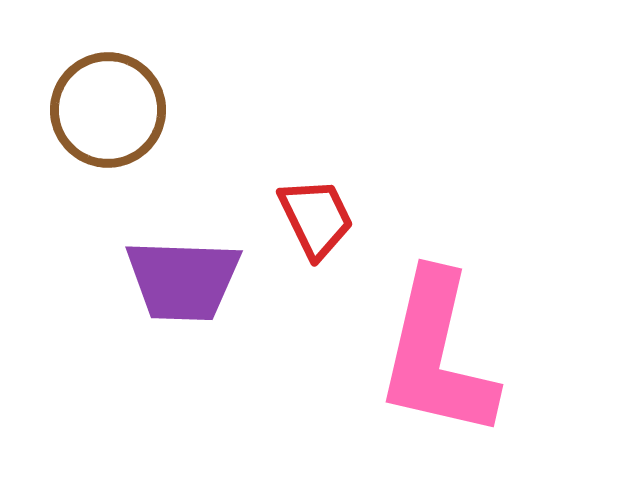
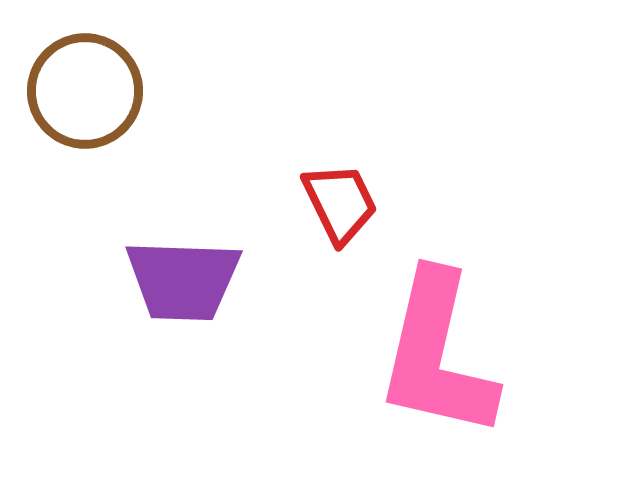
brown circle: moved 23 px left, 19 px up
red trapezoid: moved 24 px right, 15 px up
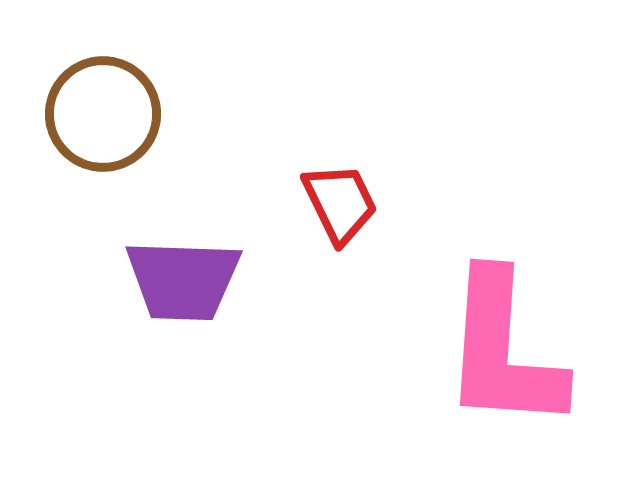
brown circle: moved 18 px right, 23 px down
pink L-shape: moved 66 px right, 4 px up; rotated 9 degrees counterclockwise
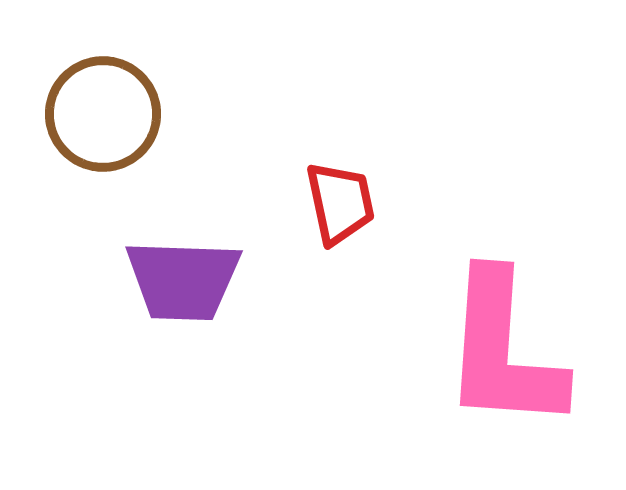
red trapezoid: rotated 14 degrees clockwise
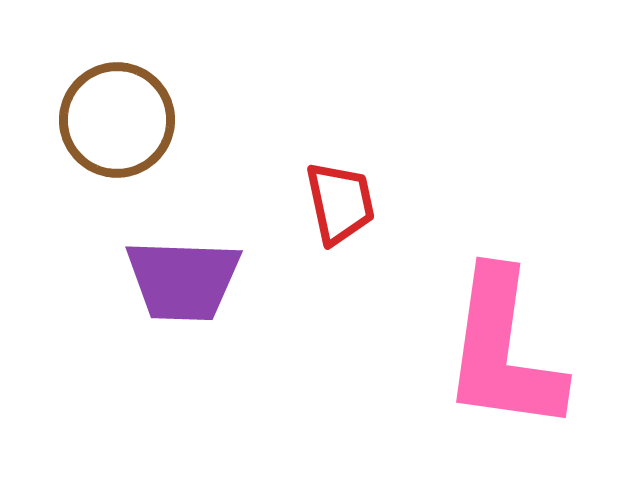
brown circle: moved 14 px right, 6 px down
pink L-shape: rotated 4 degrees clockwise
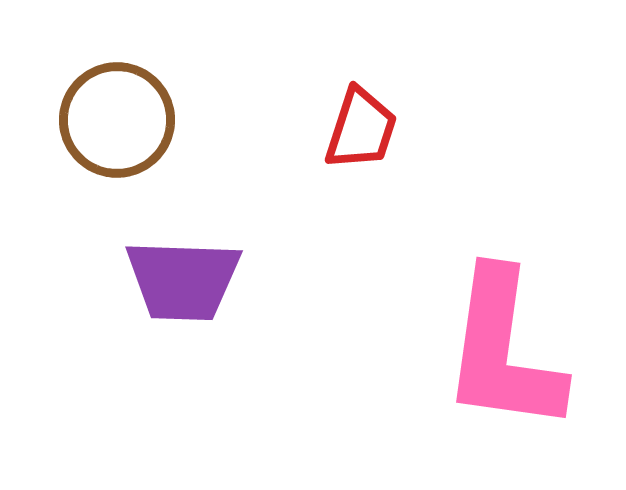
red trapezoid: moved 21 px right, 74 px up; rotated 30 degrees clockwise
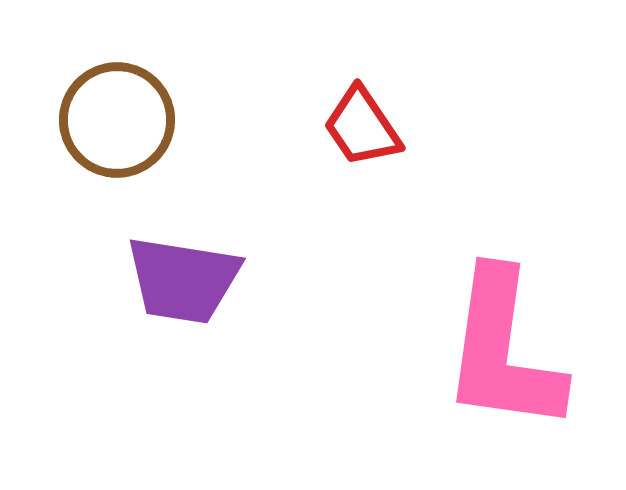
red trapezoid: moved 1 px right, 2 px up; rotated 128 degrees clockwise
purple trapezoid: rotated 7 degrees clockwise
